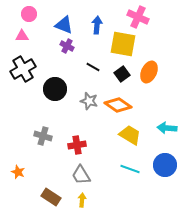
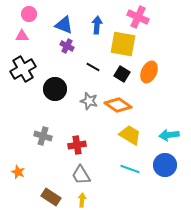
black square: rotated 21 degrees counterclockwise
cyan arrow: moved 2 px right, 7 px down; rotated 12 degrees counterclockwise
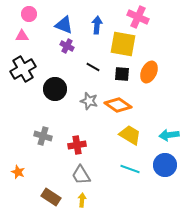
black square: rotated 28 degrees counterclockwise
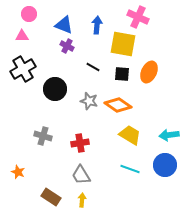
red cross: moved 3 px right, 2 px up
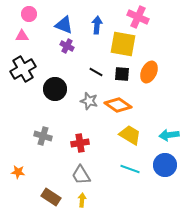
black line: moved 3 px right, 5 px down
orange star: rotated 16 degrees counterclockwise
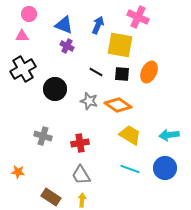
blue arrow: moved 1 px right; rotated 18 degrees clockwise
yellow square: moved 3 px left, 1 px down
blue circle: moved 3 px down
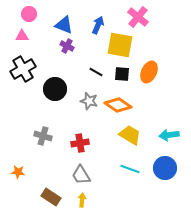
pink cross: rotated 15 degrees clockwise
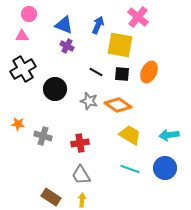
orange star: moved 48 px up
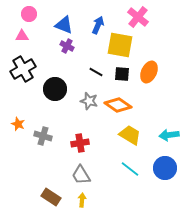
orange star: rotated 16 degrees clockwise
cyan line: rotated 18 degrees clockwise
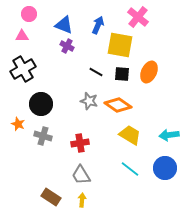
black circle: moved 14 px left, 15 px down
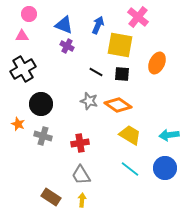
orange ellipse: moved 8 px right, 9 px up
